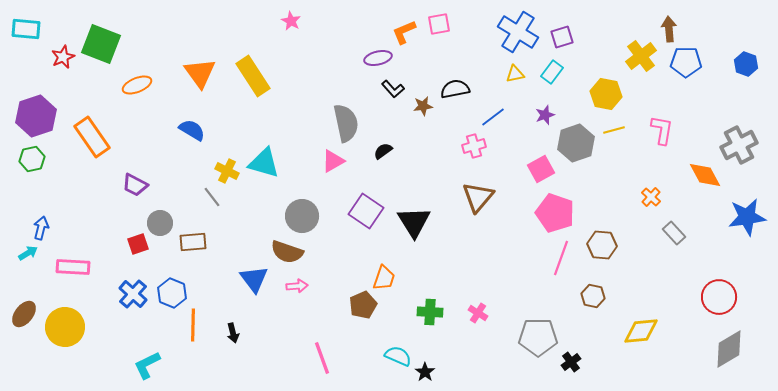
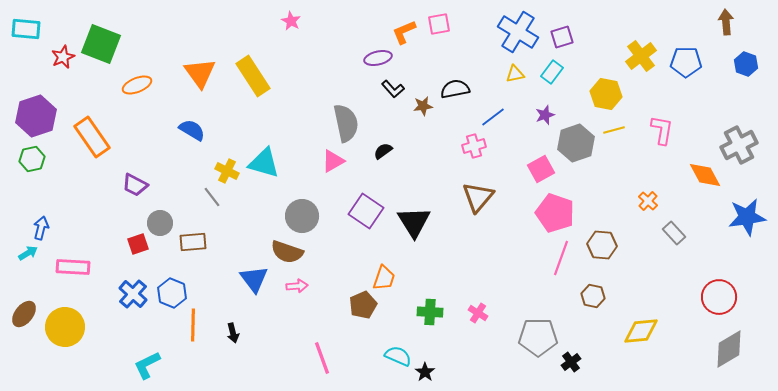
brown arrow at (669, 29): moved 57 px right, 7 px up
orange cross at (651, 197): moved 3 px left, 4 px down
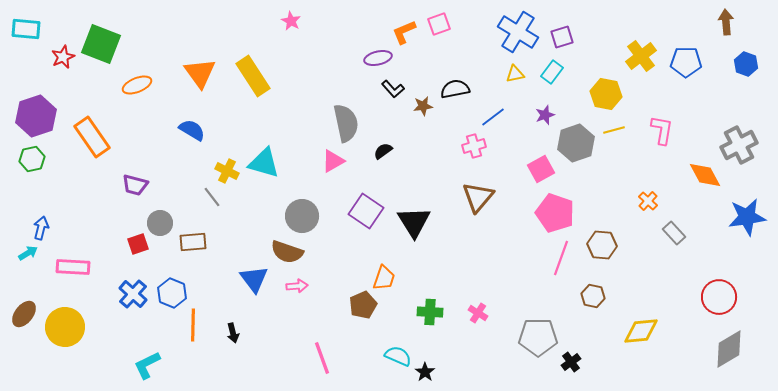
pink square at (439, 24): rotated 10 degrees counterclockwise
purple trapezoid at (135, 185): rotated 12 degrees counterclockwise
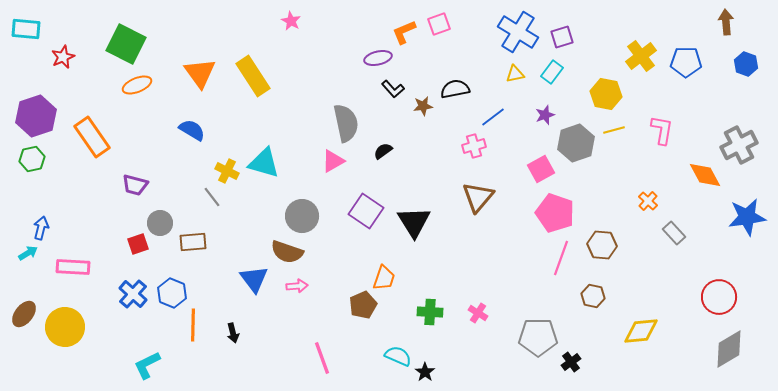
green square at (101, 44): moved 25 px right; rotated 6 degrees clockwise
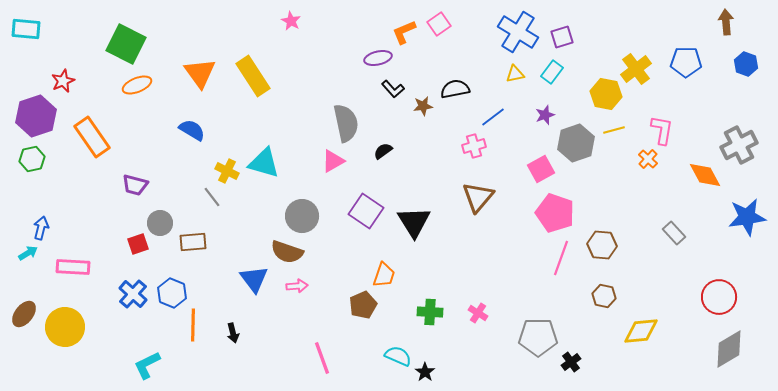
pink square at (439, 24): rotated 15 degrees counterclockwise
yellow cross at (641, 56): moved 5 px left, 13 px down
red star at (63, 57): moved 24 px down
orange cross at (648, 201): moved 42 px up
orange trapezoid at (384, 278): moved 3 px up
brown hexagon at (593, 296): moved 11 px right
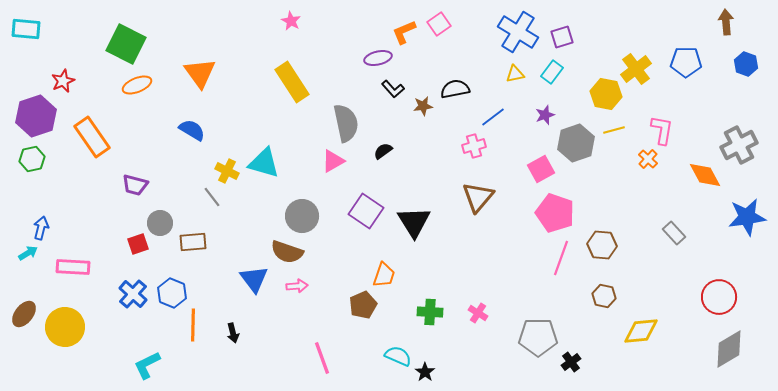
yellow rectangle at (253, 76): moved 39 px right, 6 px down
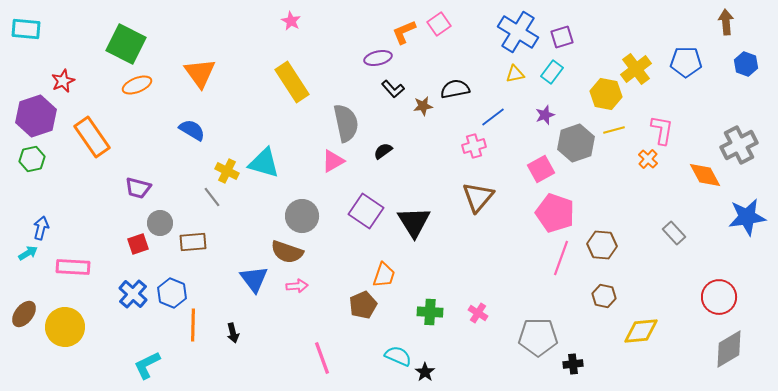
purple trapezoid at (135, 185): moved 3 px right, 3 px down
black cross at (571, 362): moved 2 px right, 2 px down; rotated 30 degrees clockwise
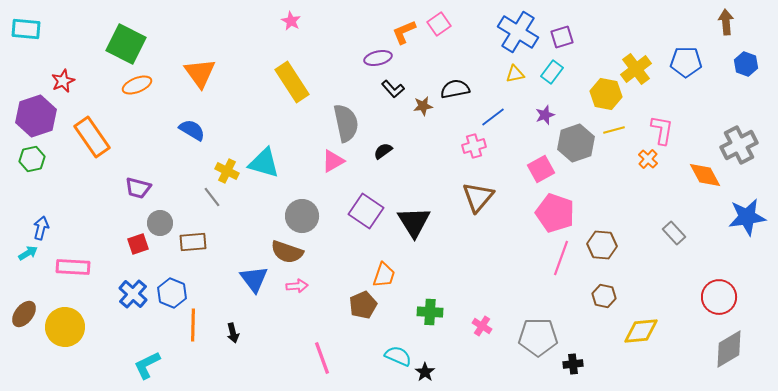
pink cross at (478, 313): moved 4 px right, 13 px down
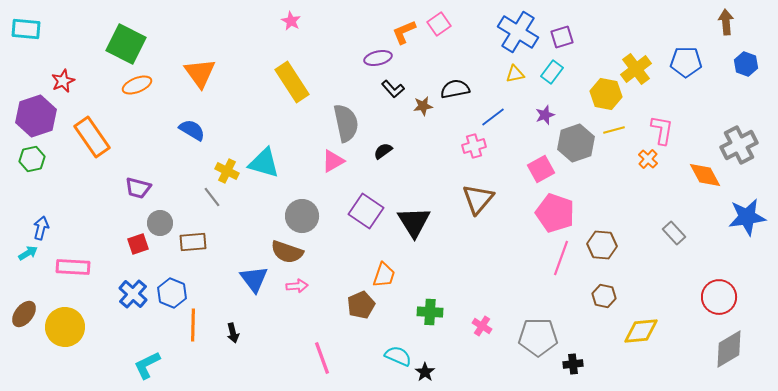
brown triangle at (478, 197): moved 2 px down
brown pentagon at (363, 305): moved 2 px left
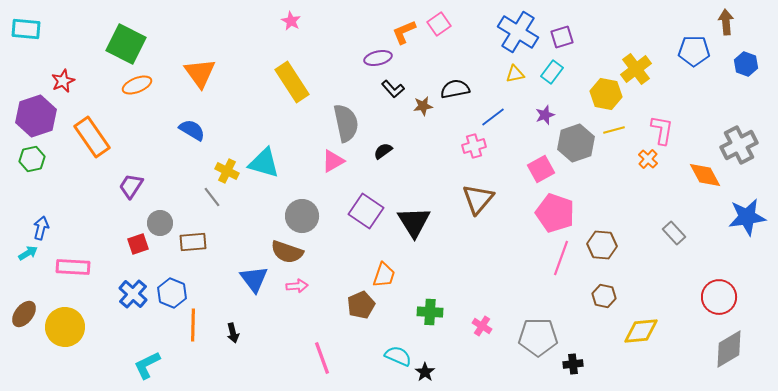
blue pentagon at (686, 62): moved 8 px right, 11 px up
purple trapezoid at (138, 188): moved 7 px left, 2 px up; rotated 108 degrees clockwise
